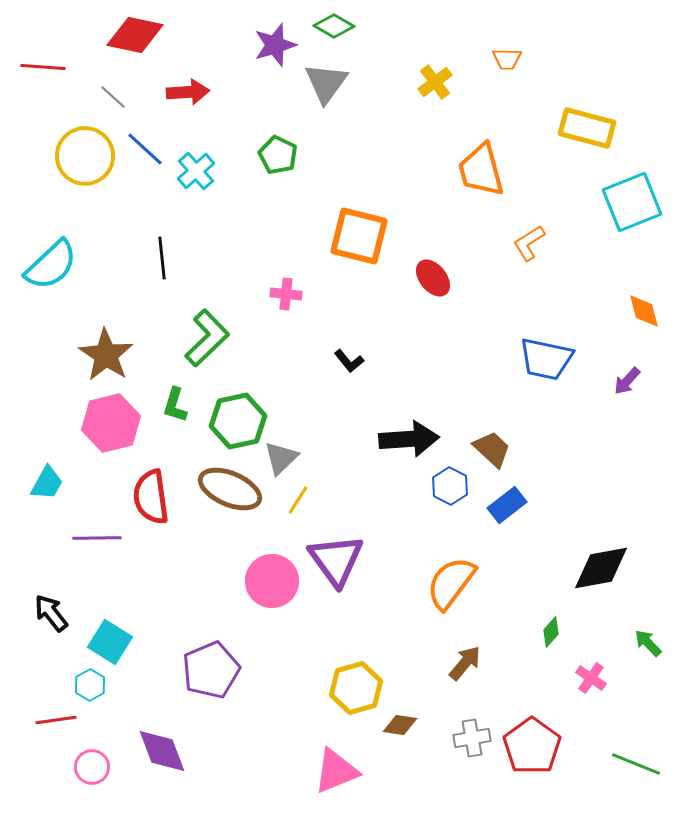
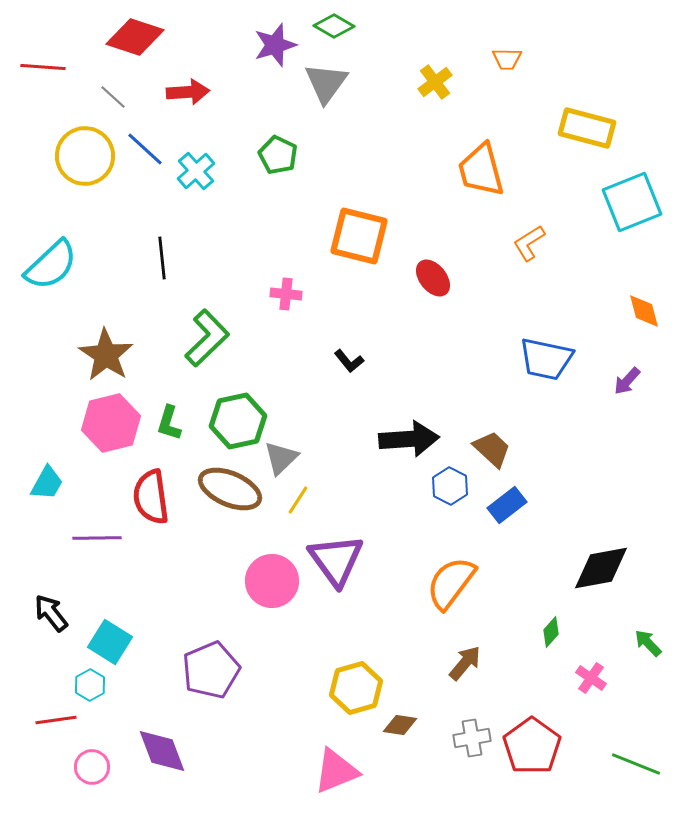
red diamond at (135, 35): moved 2 px down; rotated 6 degrees clockwise
green L-shape at (175, 405): moved 6 px left, 18 px down
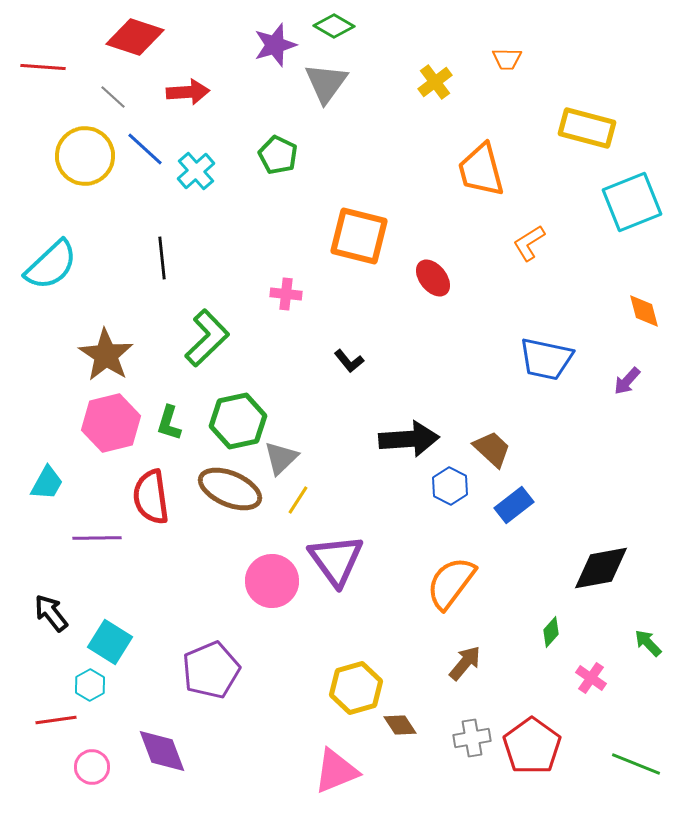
blue rectangle at (507, 505): moved 7 px right
brown diamond at (400, 725): rotated 48 degrees clockwise
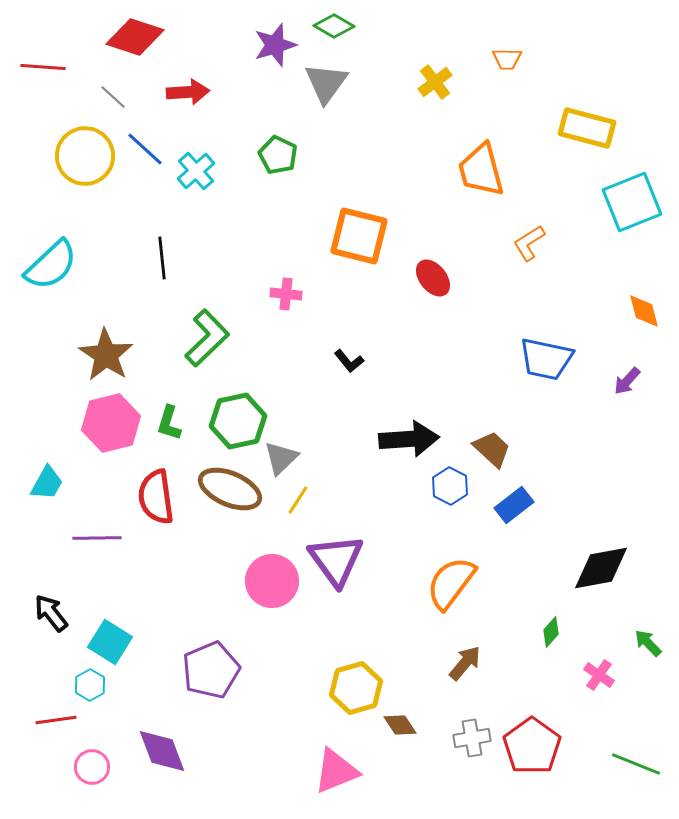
red semicircle at (151, 497): moved 5 px right
pink cross at (591, 678): moved 8 px right, 3 px up
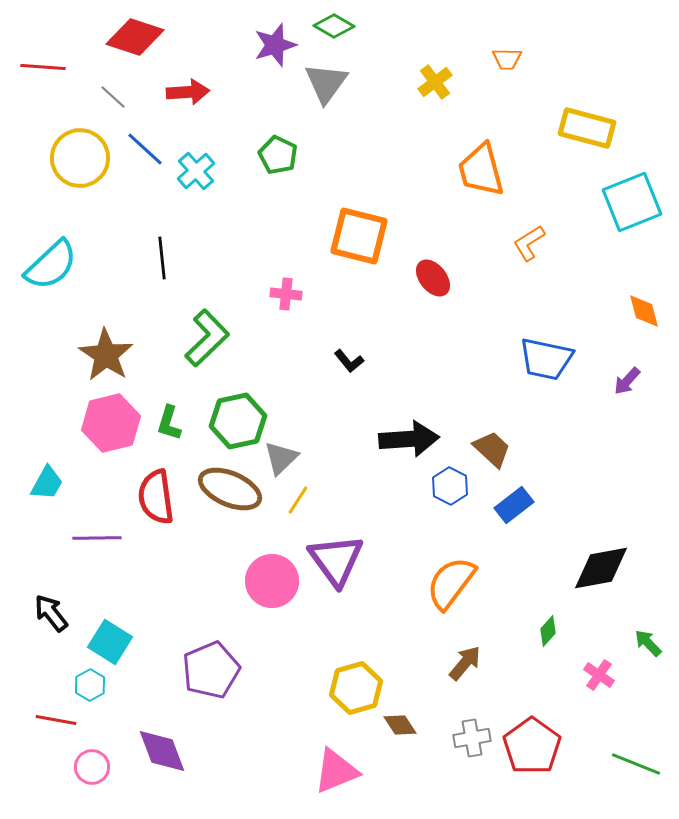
yellow circle at (85, 156): moved 5 px left, 2 px down
green diamond at (551, 632): moved 3 px left, 1 px up
red line at (56, 720): rotated 18 degrees clockwise
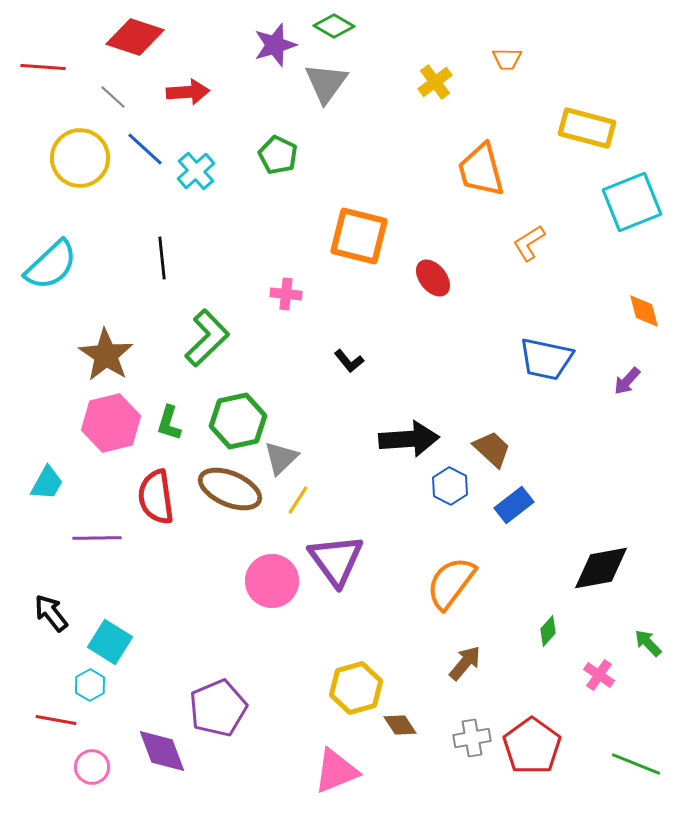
purple pentagon at (211, 670): moved 7 px right, 38 px down
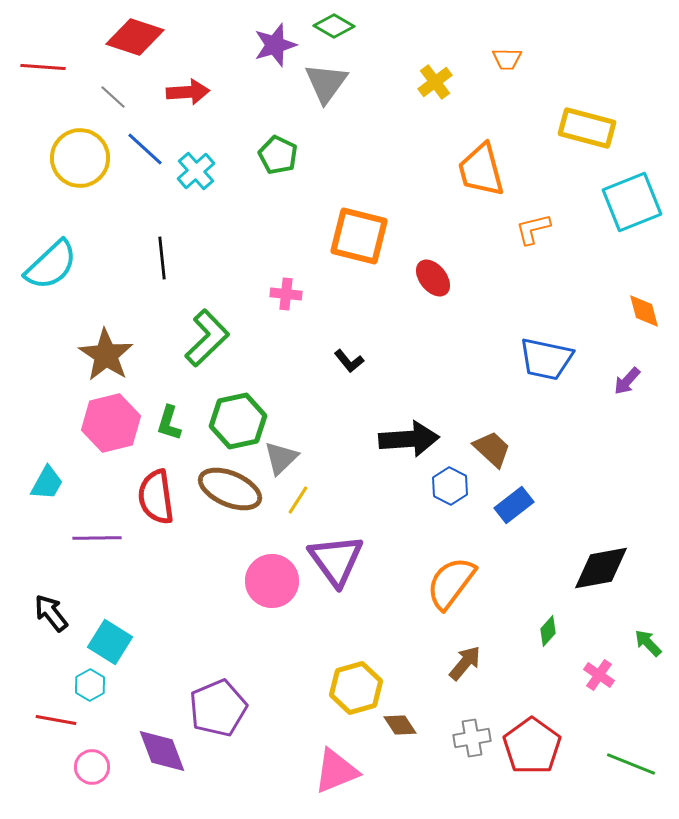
orange L-shape at (529, 243): moved 4 px right, 14 px up; rotated 18 degrees clockwise
green line at (636, 764): moved 5 px left
